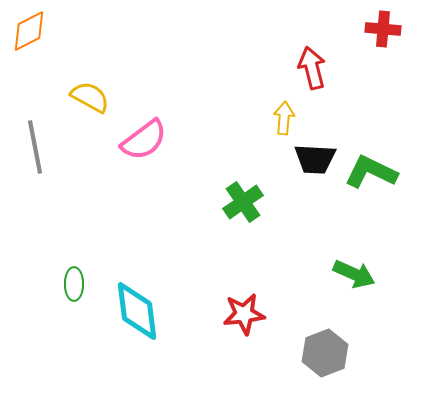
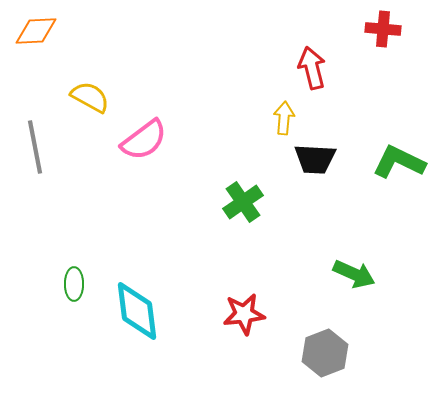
orange diamond: moved 7 px right; rotated 24 degrees clockwise
green L-shape: moved 28 px right, 10 px up
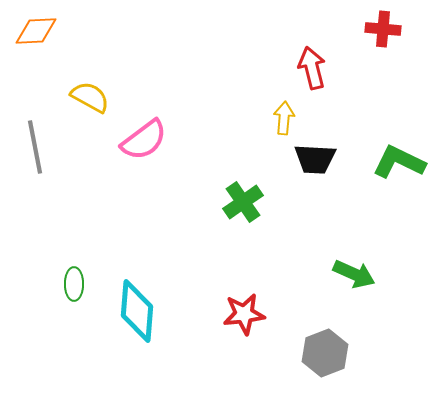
cyan diamond: rotated 12 degrees clockwise
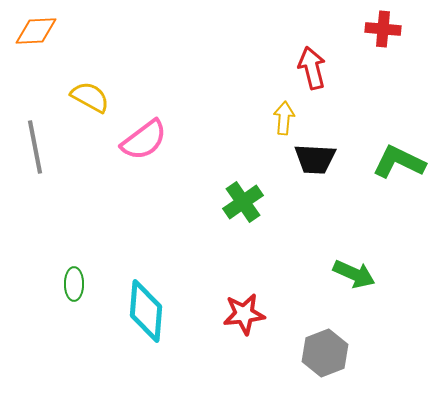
cyan diamond: moved 9 px right
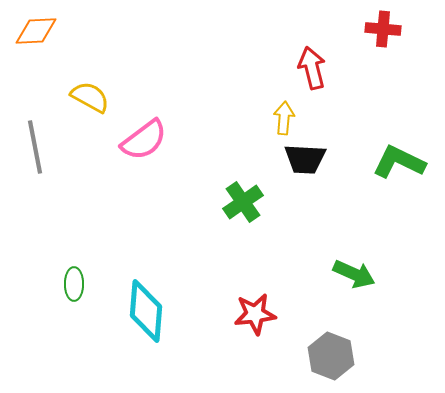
black trapezoid: moved 10 px left
red star: moved 11 px right
gray hexagon: moved 6 px right, 3 px down; rotated 18 degrees counterclockwise
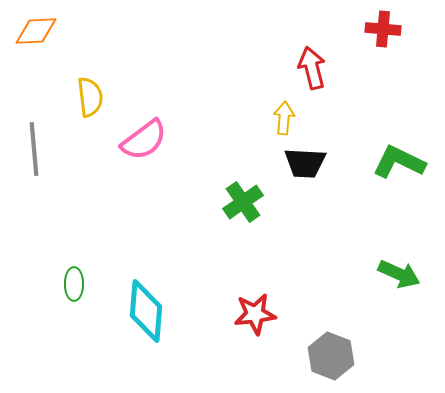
yellow semicircle: rotated 54 degrees clockwise
gray line: moved 1 px left, 2 px down; rotated 6 degrees clockwise
black trapezoid: moved 4 px down
green arrow: moved 45 px right
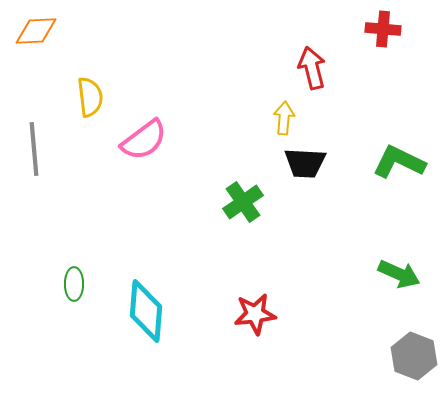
gray hexagon: moved 83 px right
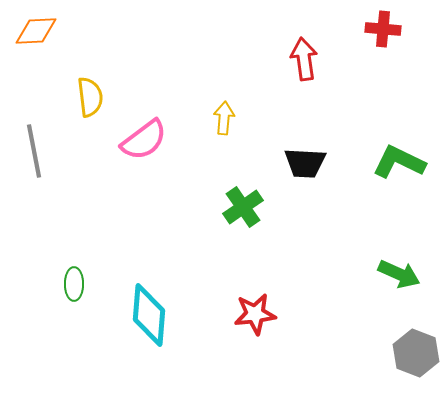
red arrow: moved 8 px left, 9 px up; rotated 6 degrees clockwise
yellow arrow: moved 60 px left
gray line: moved 2 px down; rotated 6 degrees counterclockwise
green cross: moved 5 px down
cyan diamond: moved 3 px right, 4 px down
gray hexagon: moved 2 px right, 3 px up
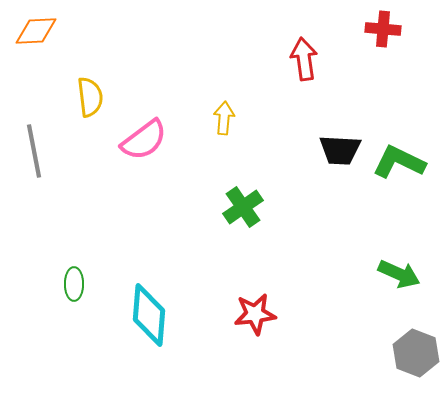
black trapezoid: moved 35 px right, 13 px up
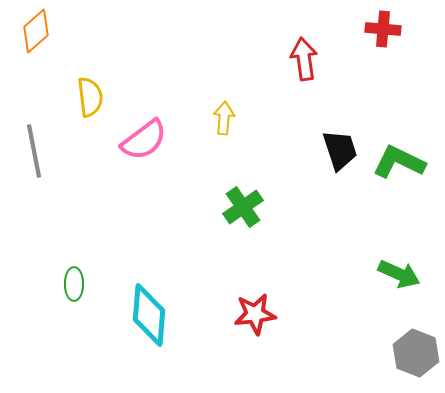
orange diamond: rotated 39 degrees counterclockwise
black trapezoid: rotated 111 degrees counterclockwise
